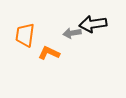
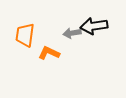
black arrow: moved 1 px right, 2 px down
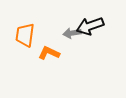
black arrow: moved 4 px left; rotated 12 degrees counterclockwise
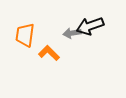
orange L-shape: rotated 20 degrees clockwise
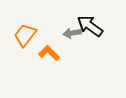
black arrow: rotated 56 degrees clockwise
orange trapezoid: rotated 30 degrees clockwise
